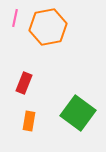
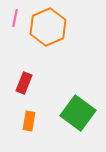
orange hexagon: rotated 12 degrees counterclockwise
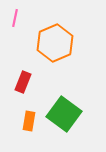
orange hexagon: moved 7 px right, 16 px down
red rectangle: moved 1 px left, 1 px up
green square: moved 14 px left, 1 px down
